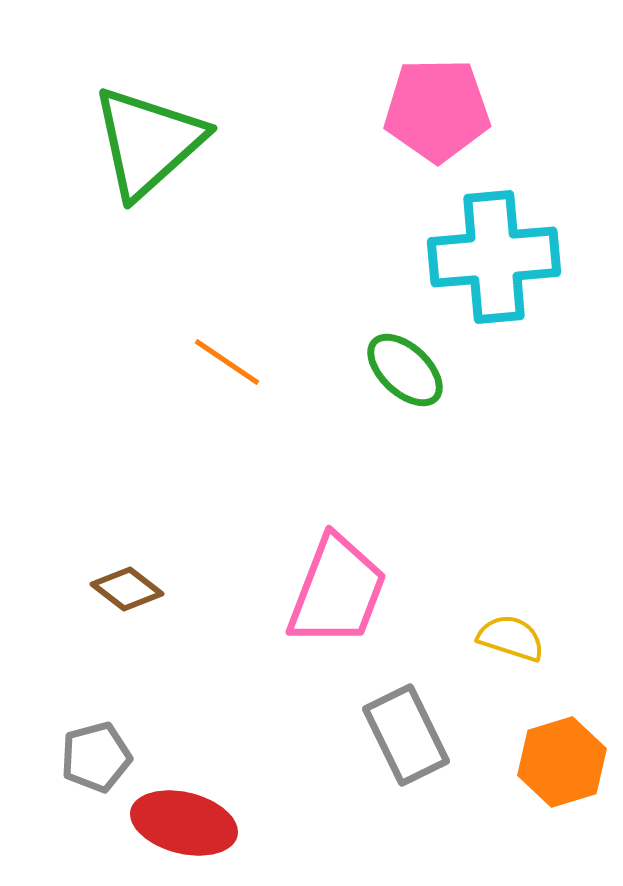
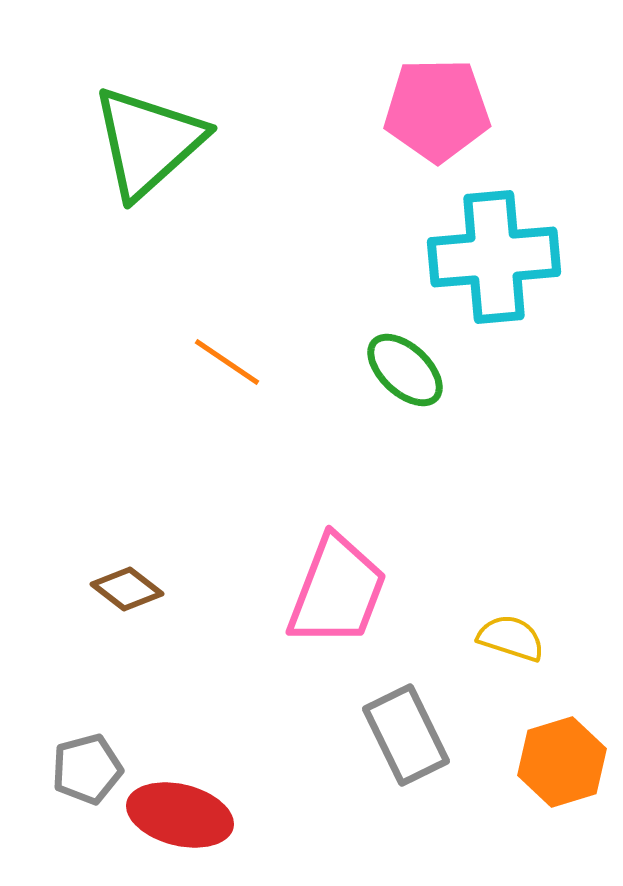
gray pentagon: moved 9 px left, 12 px down
red ellipse: moved 4 px left, 8 px up
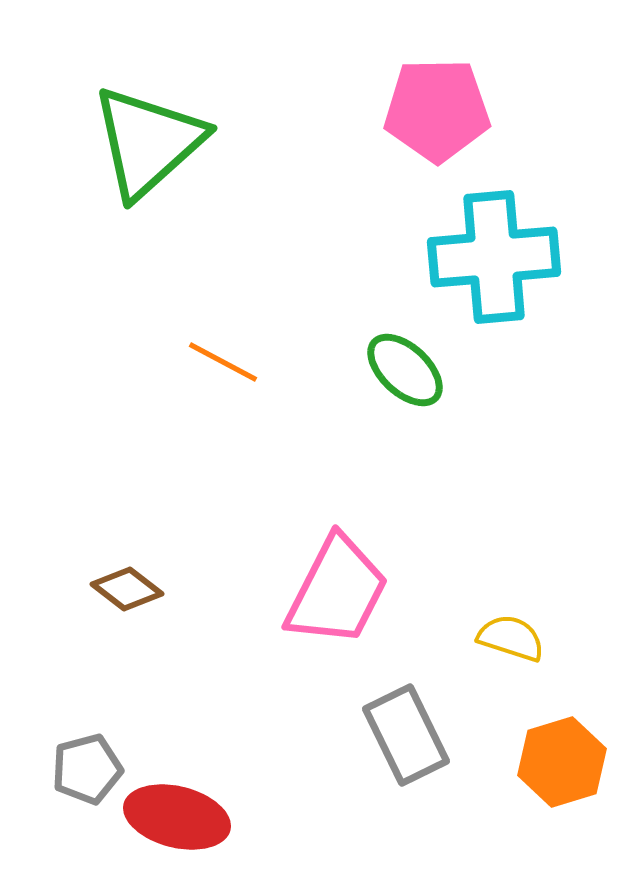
orange line: moved 4 px left; rotated 6 degrees counterclockwise
pink trapezoid: rotated 6 degrees clockwise
red ellipse: moved 3 px left, 2 px down
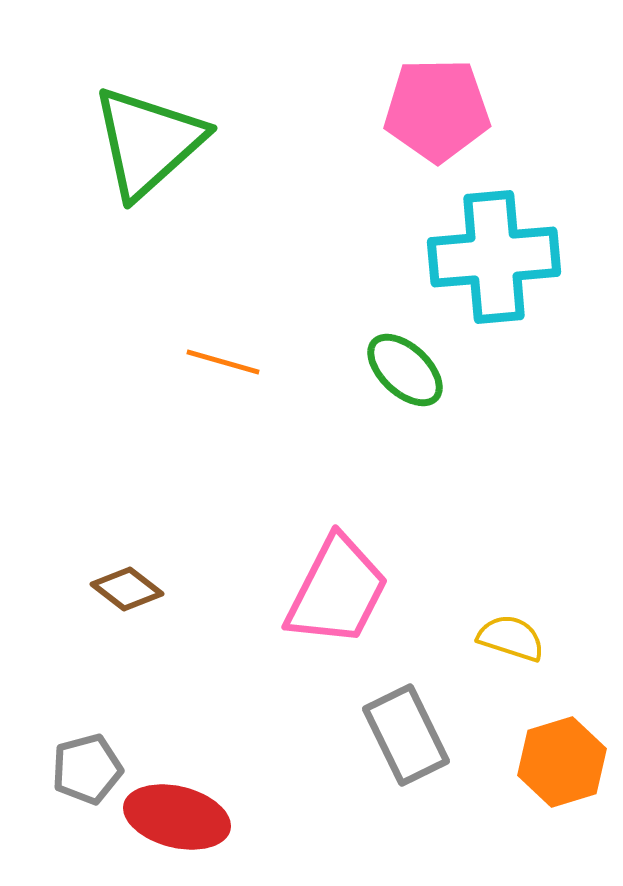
orange line: rotated 12 degrees counterclockwise
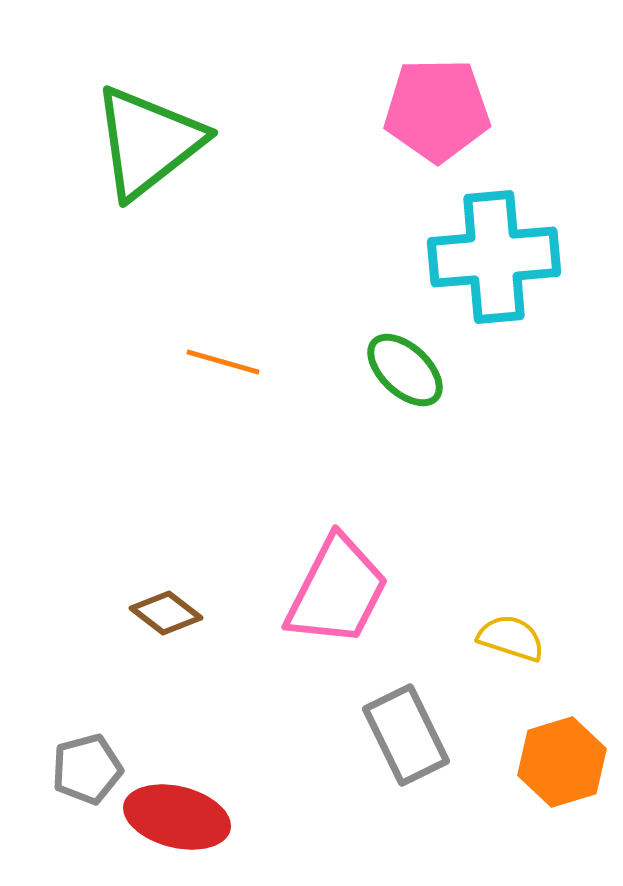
green triangle: rotated 4 degrees clockwise
brown diamond: moved 39 px right, 24 px down
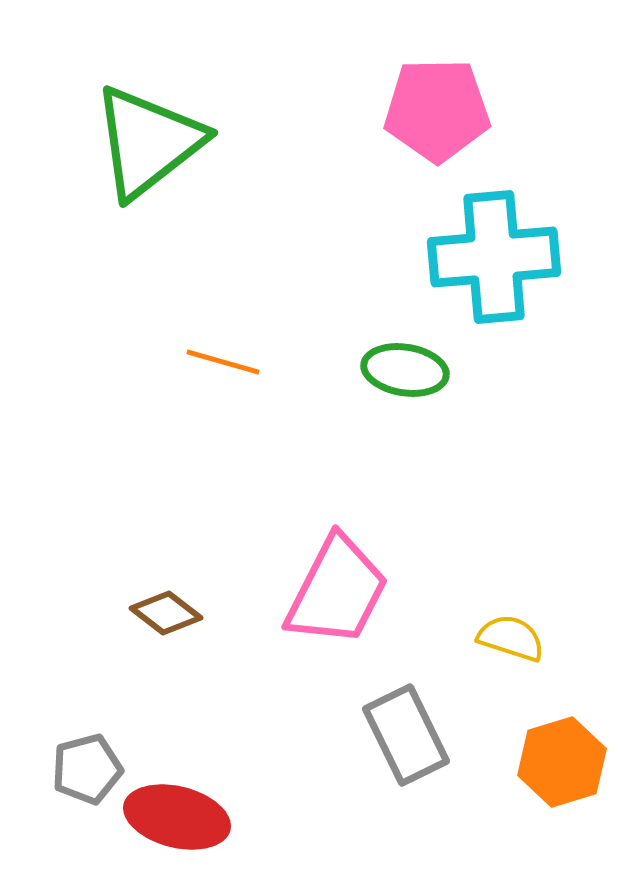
green ellipse: rotated 34 degrees counterclockwise
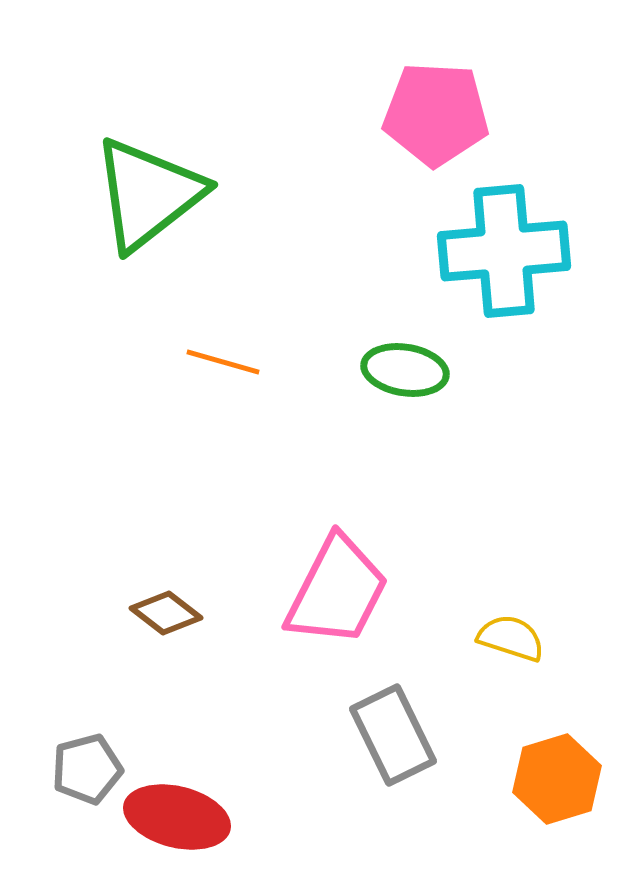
pink pentagon: moved 1 px left, 4 px down; rotated 4 degrees clockwise
green triangle: moved 52 px down
cyan cross: moved 10 px right, 6 px up
gray rectangle: moved 13 px left
orange hexagon: moved 5 px left, 17 px down
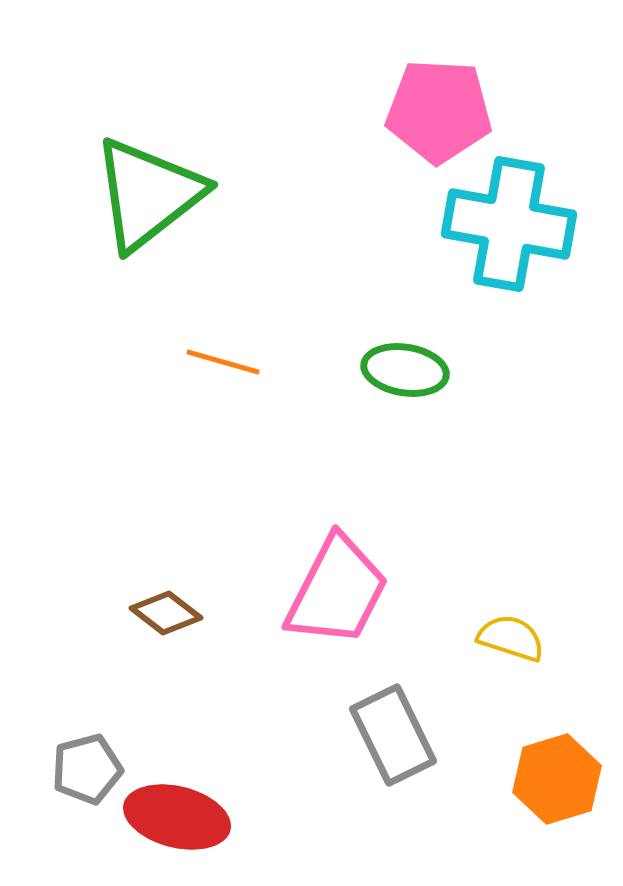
pink pentagon: moved 3 px right, 3 px up
cyan cross: moved 5 px right, 27 px up; rotated 15 degrees clockwise
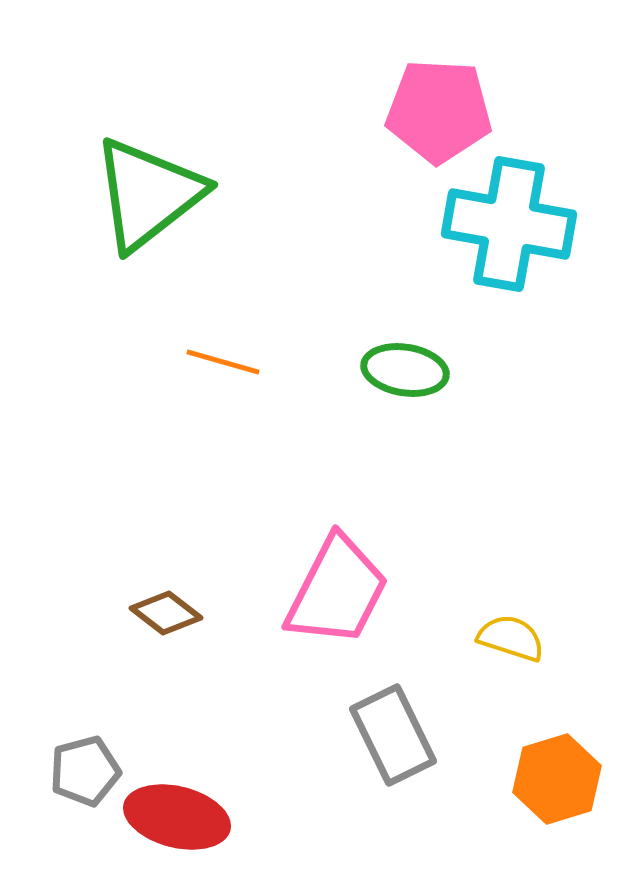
gray pentagon: moved 2 px left, 2 px down
